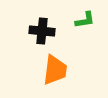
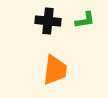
black cross: moved 6 px right, 10 px up
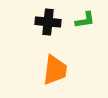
black cross: moved 1 px down
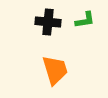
orange trapezoid: rotated 24 degrees counterclockwise
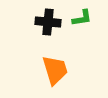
green L-shape: moved 3 px left, 2 px up
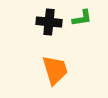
black cross: moved 1 px right
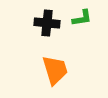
black cross: moved 2 px left, 1 px down
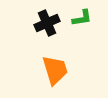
black cross: rotated 30 degrees counterclockwise
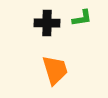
black cross: rotated 25 degrees clockwise
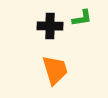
black cross: moved 3 px right, 3 px down
